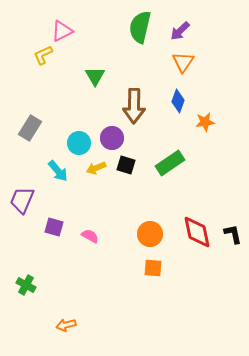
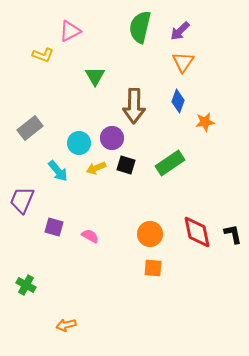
pink triangle: moved 8 px right
yellow L-shape: rotated 135 degrees counterclockwise
gray rectangle: rotated 20 degrees clockwise
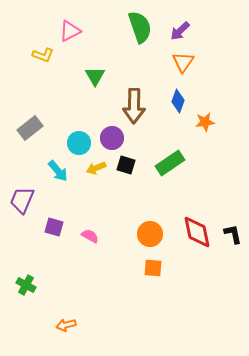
green semicircle: rotated 148 degrees clockwise
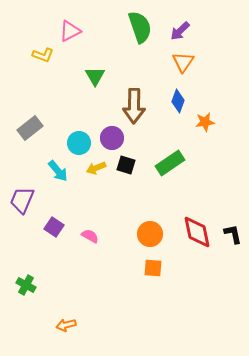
purple square: rotated 18 degrees clockwise
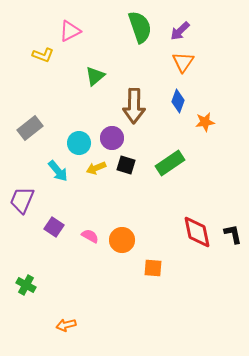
green triangle: rotated 20 degrees clockwise
orange circle: moved 28 px left, 6 px down
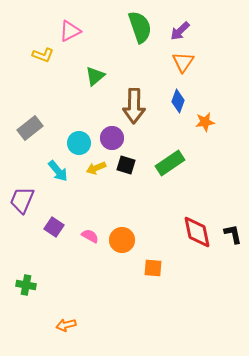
green cross: rotated 18 degrees counterclockwise
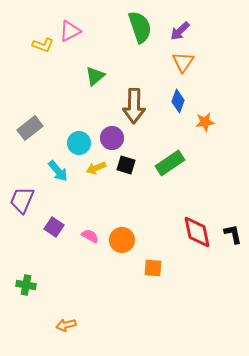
yellow L-shape: moved 10 px up
